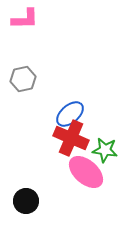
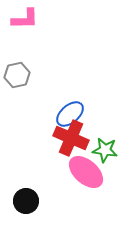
gray hexagon: moved 6 px left, 4 px up
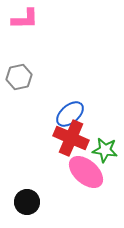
gray hexagon: moved 2 px right, 2 px down
black circle: moved 1 px right, 1 px down
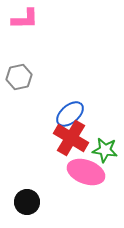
red cross: rotated 8 degrees clockwise
pink ellipse: rotated 21 degrees counterclockwise
